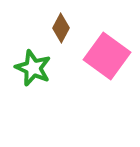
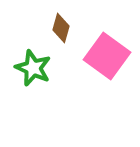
brown diamond: rotated 12 degrees counterclockwise
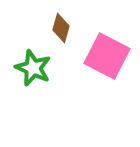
pink square: rotated 9 degrees counterclockwise
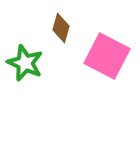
green star: moved 8 px left, 5 px up
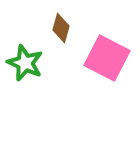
pink square: moved 2 px down
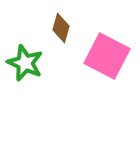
pink square: moved 2 px up
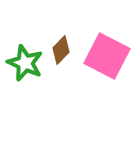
brown diamond: moved 22 px down; rotated 28 degrees clockwise
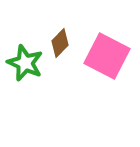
brown diamond: moved 1 px left, 7 px up
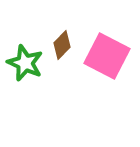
brown diamond: moved 2 px right, 2 px down
